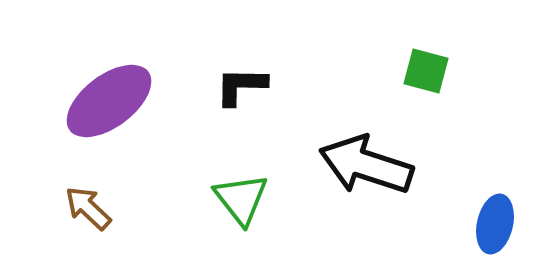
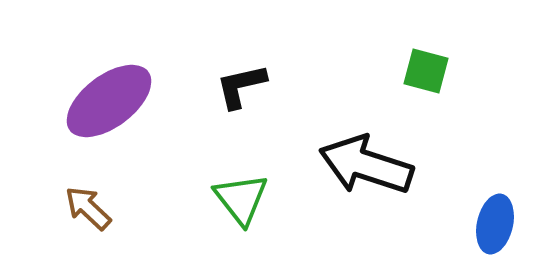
black L-shape: rotated 14 degrees counterclockwise
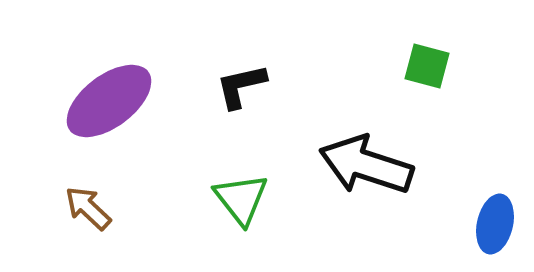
green square: moved 1 px right, 5 px up
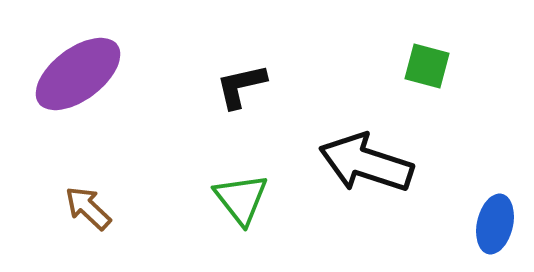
purple ellipse: moved 31 px left, 27 px up
black arrow: moved 2 px up
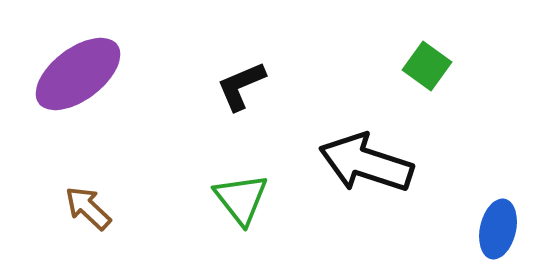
green square: rotated 21 degrees clockwise
black L-shape: rotated 10 degrees counterclockwise
blue ellipse: moved 3 px right, 5 px down
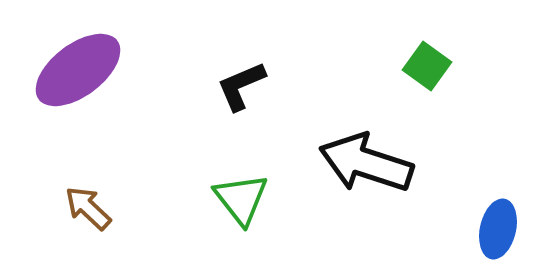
purple ellipse: moved 4 px up
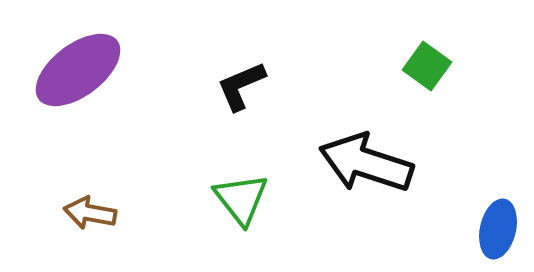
brown arrow: moved 2 px right, 5 px down; rotated 33 degrees counterclockwise
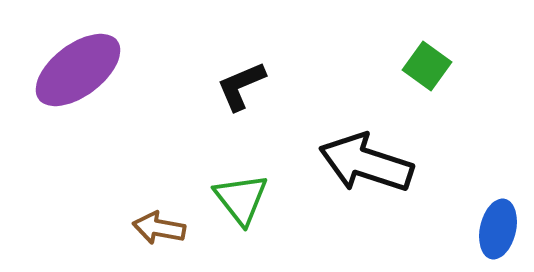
brown arrow: moved 69 px right, 15 px down
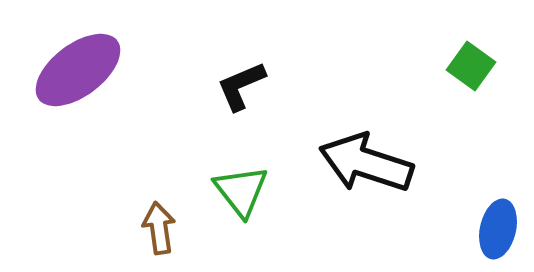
green square: moved 44 px right
green triangle: moved 8 px up
brown arrow: rotated 72 degrees clockwise
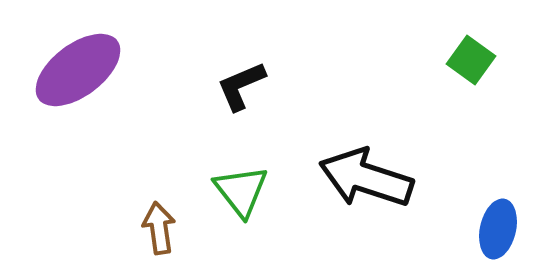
green square: moved 6 px up
black arrow: moved 15 px down
